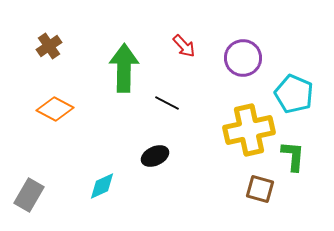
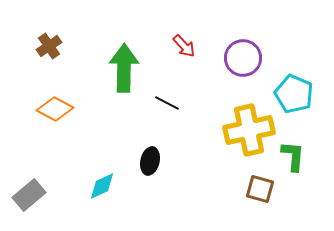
black ellipse: moved 5 px left, 5 px down; rotated 52 degrees counterclockwise
gray rectangle: rotated 20 degrees clockwise
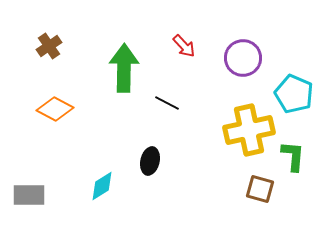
cyan diamond: rotated 8 degrees counterclockwise
gray rectangle: rotated 40 degrees clockwise
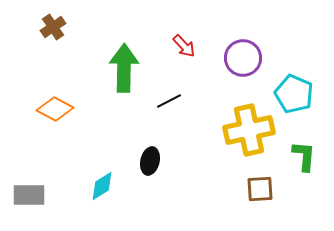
brown cross: moved 4 px right, 19 px up
black line: moved 2 px right, 2 px up; rotated 55 degrees counterclockwise
green L-shape: moved 11 px right
brown square: rotated 20 degrees counterclockwise
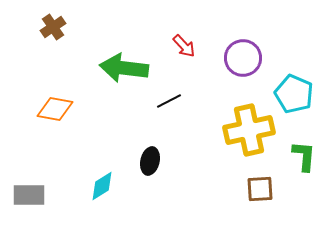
green arrow: rotated 84 degrees counterclockwise
orange diamond: rotated 18 degrees counterclockwise
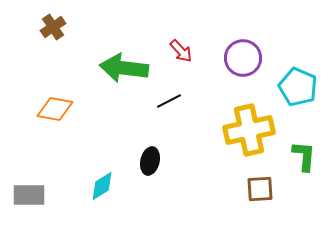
red arrow: moved 3 px left, 5 px down
cyan pentagon: moved 4 px right, 7 px up
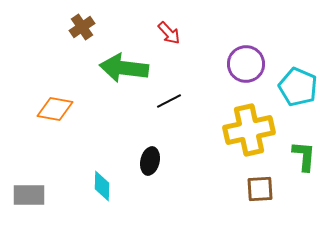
brown cross: moved 29 px right
red arrow: moved 12 px left, 18 px up
purple circle: moved 3 px right, 6 px down
cyan diamond: rotated 56 degrees counterclockwise
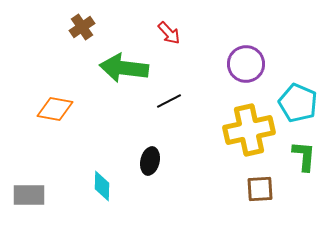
cyan pentagon: moved 16 px down
